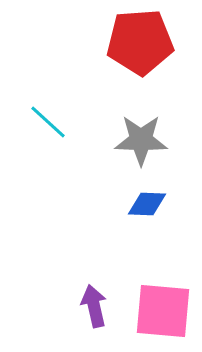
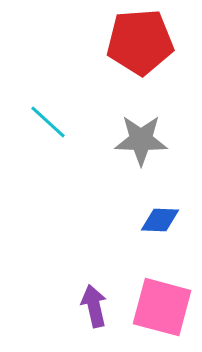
blue diamond: moved 13 px right, 16 px down
pink square: moved 1 px left, 4 px up; rotated 10 degrees clockwise
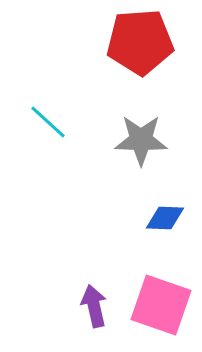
blue diamond: moved 5 px right, 2 px up
pink square: moved 1 px left, 2 px up; rotated 4 degrees clockwise
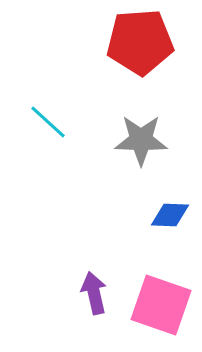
blue diamond: moved 5 px right, 3 px up
purple arrow: moved 13 px up
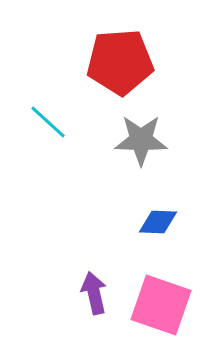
red pentagon: moved 20 px left, 20 px down
blue diamond: moved 12 px left, 7 px down
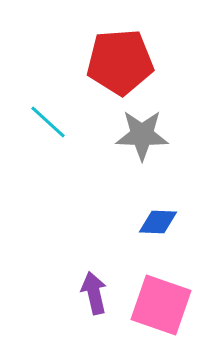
gray star: moved 1 px right, 5 px up
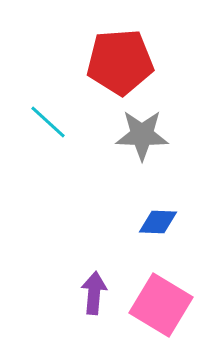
purple arrow: rotated 18 degrees clockwise
pink square: rotated 12 degrees clockwise
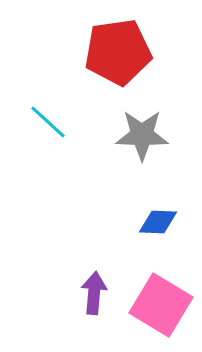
red pentagon: moved 2 px left, 10 px up; rotated 4 degrees counterclockwise
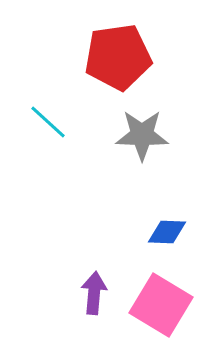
red pentagon: moved 5 px down
blue diamond: moved 9 px right, 10 px down
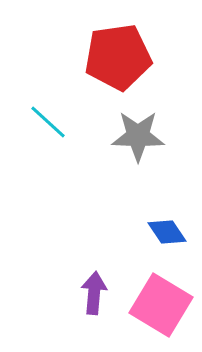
gray star: moved 4 px left, 1 px down
blue diamond: rotated 54 degrees clockwise
